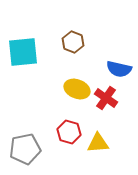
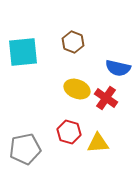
blue semicircle: moved 1 px left, 1 px up
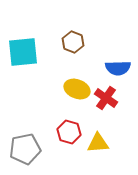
blue semicircle: rotated 15 degrees counterclockwise
